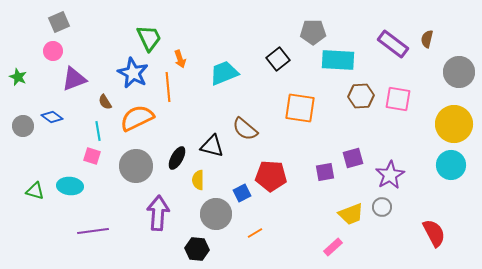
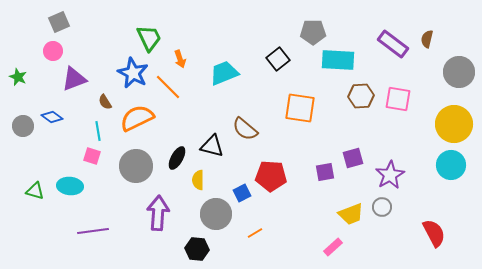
orange line at (168, 87): rotated 40 degrees counterclockwise
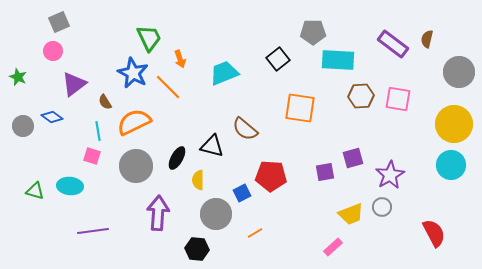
purple triangle at (74, 79): moved 5 px down; rotated 16 degrees counterclockwise
orange semicircle at (137, 118): moved 3 px left, 4 px down
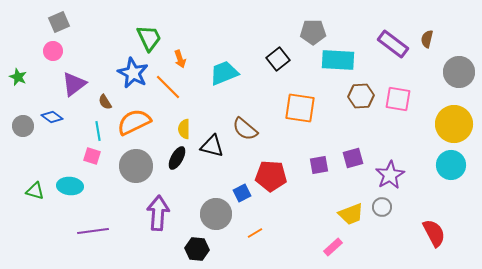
purple square at (325, 172): moved 6 px left, 7 px up
yellow semicircle at (198, 180): moved 14 px left, 51 px up
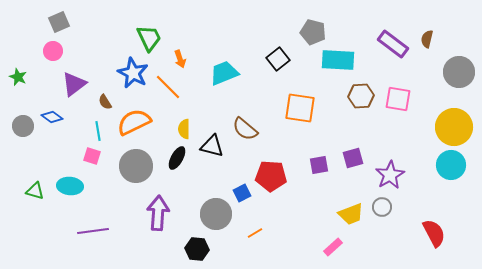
gray pentagon at (313, 32): rotated 15 degrees clockwise
yellow circle at (454, 124): moved 3 px down
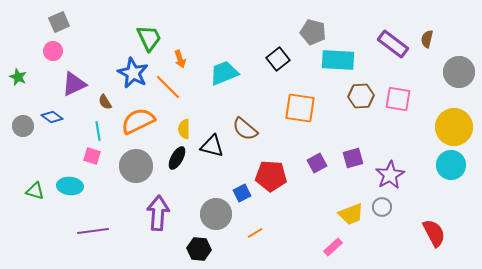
purple triangle at (74, 84): rotated 12 degrees clockwise
orange semicircle at (134, 122): moved 4 px right, 1 px up
purple square at (319, 165): moved 2 px left, 2 px up; rotated 18 degrees counterclockwise
black hexagon at (197, 249): moved 2 px right
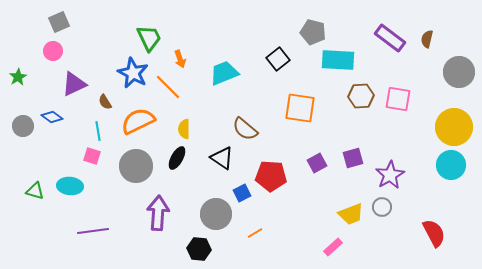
purple rectangle at (393, 44): moved 3 px left, 6 px up
green star at (18, 77): rotated 18 degrees clockwise
black triangle at (212, 146): moved 10 px right, 12 px down; rotated 20 degrees clockwise
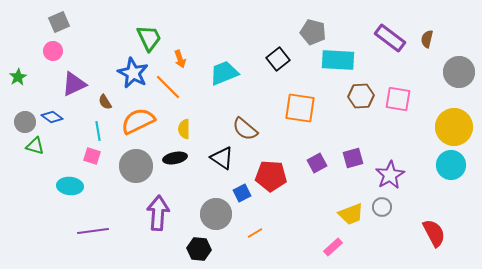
gray circle at (23, 126): moved 2 px right, 4 px up
black ellipse at (177, 158): moved 2 px left; rotated 50 degrees clockwise
green triangle at (35, 191): moved 45 px up
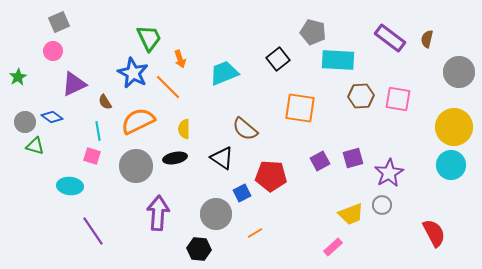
purple square at (317, 163): moved 3 px right, 2 px up
purple star at (390, 175): moved 1 px left, 2 px up
gray circle at (382, 207): moved 2 px up
purple line at (93, 231): rotated 64 degrees clockwise
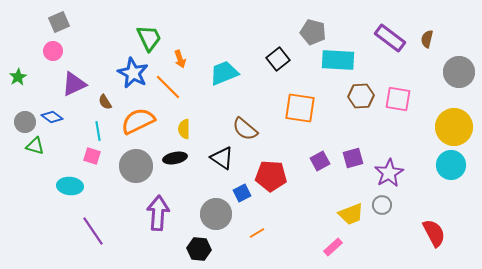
orange line at (255, 233): moved 2 px right
